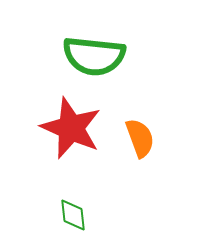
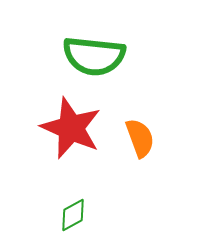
green diamond: rotated 68 degrees clockwise
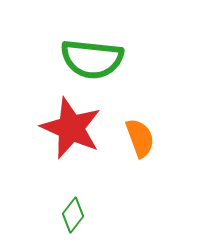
green semicircle: moved 2 px left, 3 px down
green diamond: rotated 24 degrees counterclockwise
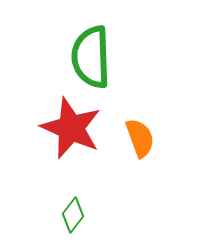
green semicircle: moved 1 px left, 2 px up; rotated 82 degrees clockwise
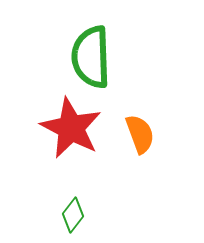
red star: rotated 4 degrees clockwise
orange semicircle: moved 4 px up
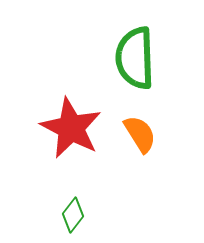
green semicircle: moved 44 px right, 1 px down
orange semicircle: rotated 12 degrees counterclockwise
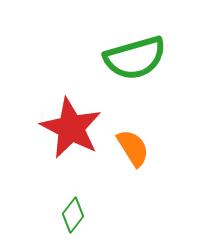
green semicircle: rotated 104 degrees counterclockwise
orange semicircle: moved 7 px left, 14 px down
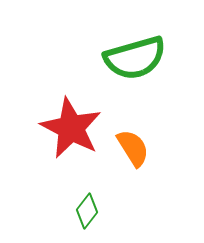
green diamond: moved 14 px right, 4 px up
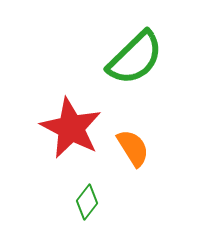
green semicircle: rotated 28 degrees counterclockwise
green diamond: moved 9 px up
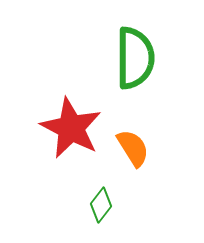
green semicircle: rotated 46 degrees counterclockwise
green diamond: moved 14 px right, 3 px down
